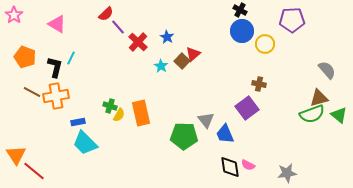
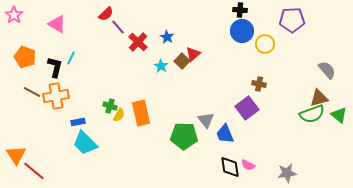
black cross: rotated 24 degrees counterclockwise
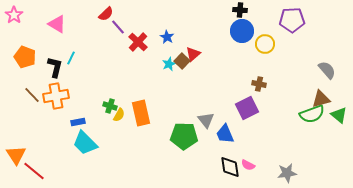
cyan star: moved 8 px right, 2 px up; rotated 16 degrees clockwise
brown line: moved 3 px down; rotated 18 degrees clockwise
brown triangle: moved 2 px right, 1 px down
purple square: rotated 10 degrees clockwise
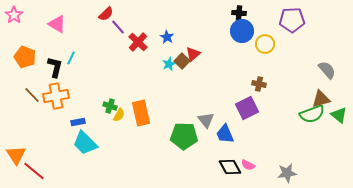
black cross: moved 1 px left, 3 px down
black diamond: rotated 20 degrees counterclockwise
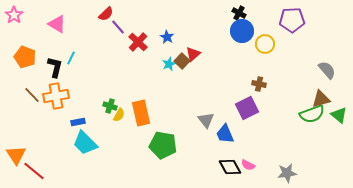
black cross: rotated 24 degrees clockwise
green pentagon: moved 21 px left, 9 px down; rotated 8 degrees clockwise
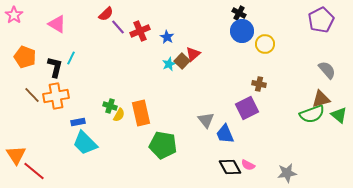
purple pentagon: moved 29 px right; rotated 25 degrees counterclockwise
red cross: moved 2 px right, 11 px up; rotated 24 degrees clockwise
